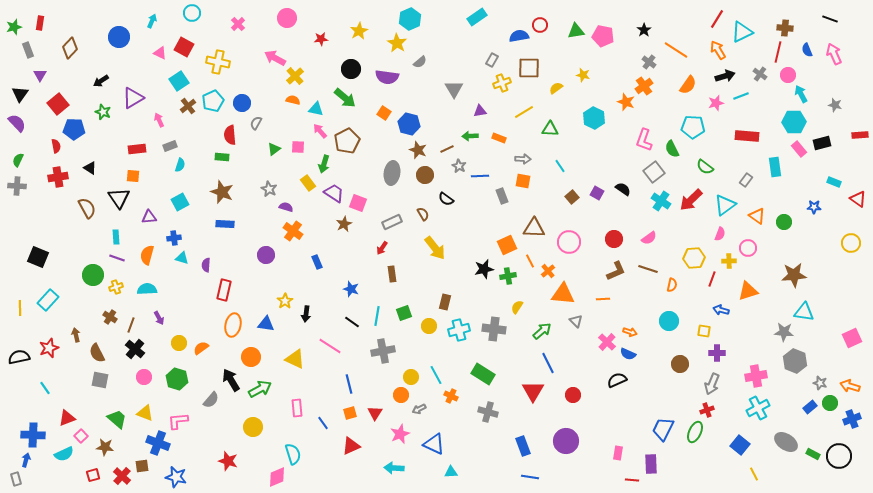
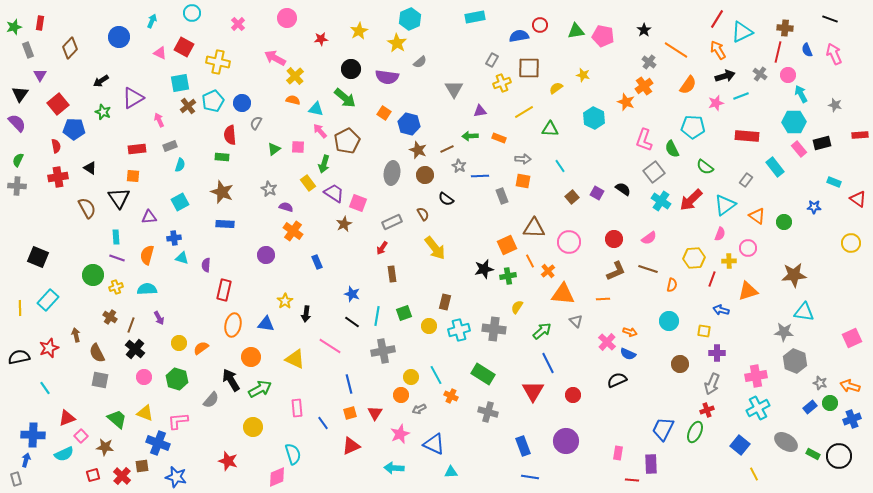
cyan rectangle at (477, 17): moved 2 px left; rotated 24 degrees clockwise
cyan square at (179, 81): moved 1 px right, 2 px down; rotated 24 degrees clockwise
cyan rectangle at (775, 167): rotated 30 degrees counterclockwise
blue star at (351, 289): moved 1 px right, 5 px down
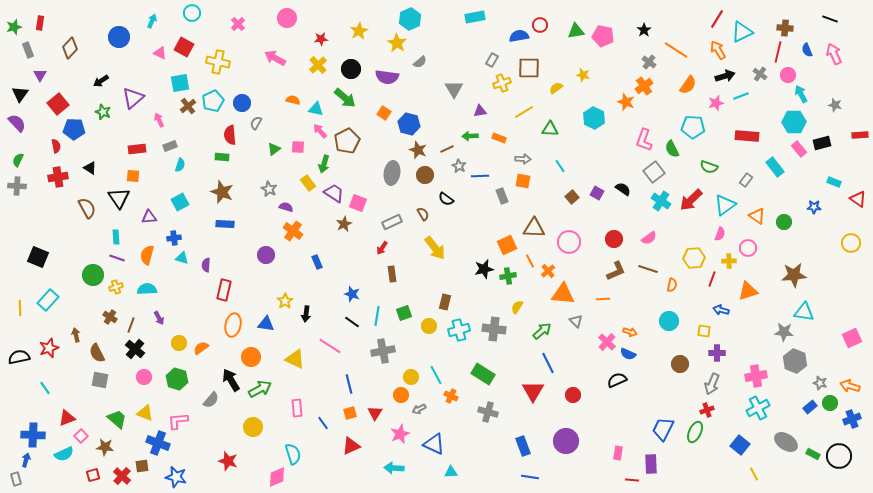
yellow cross at (295, 76): moved 23 px right, 11 px up
purple triangle at (133, 98): rotated 10 degrees counterclockwise
green semicircle at (705, 167): moved 4 px right; rotated 18 degrees counterclockwise
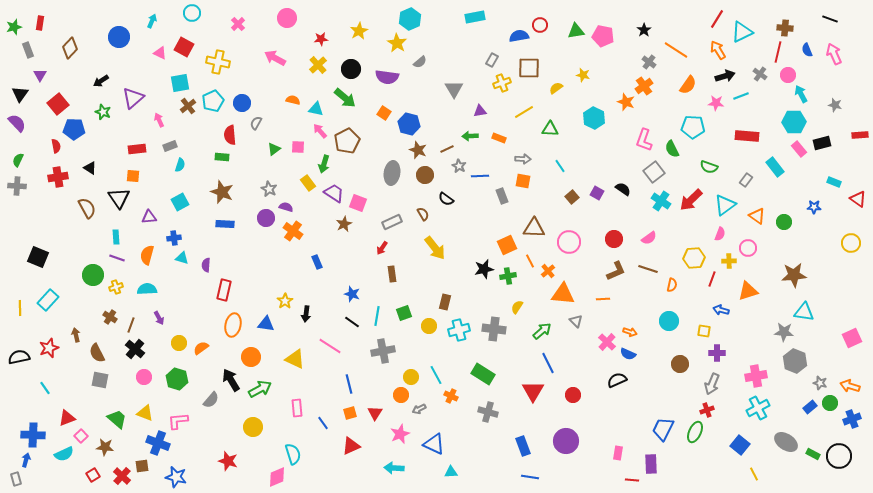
pink star at (716, 103): rotated 21 degrees clockwise
purple circle at (266, 255): moved 37 px up
red square at (93, 475): rotated 16 degrees counterclockwise
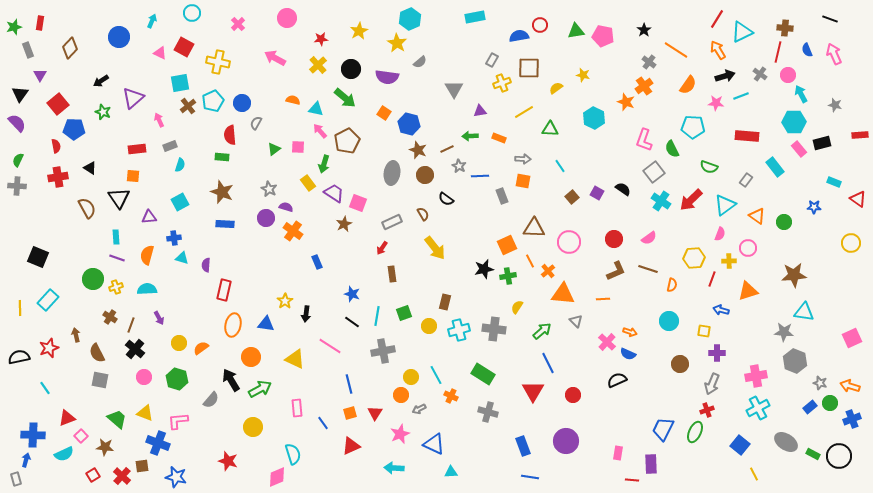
green circle at (93, 275): moved 4 px down
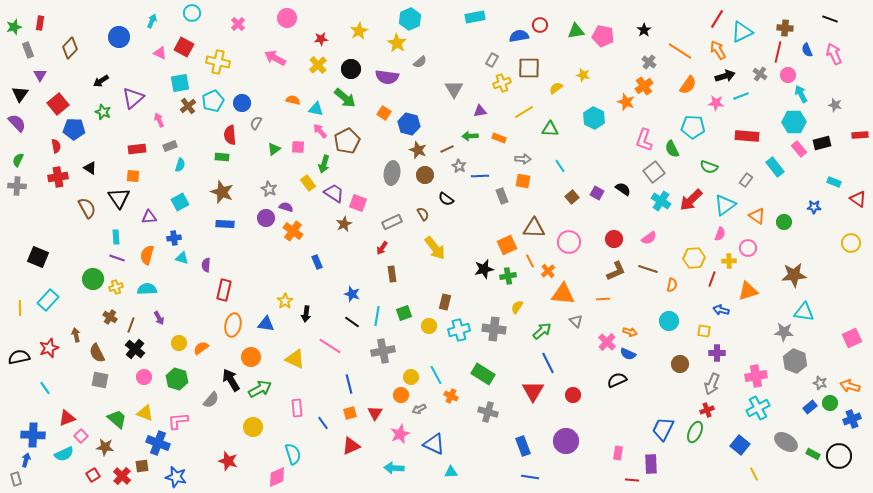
orange line at (676, 50): moved 4 px right, 1 px down
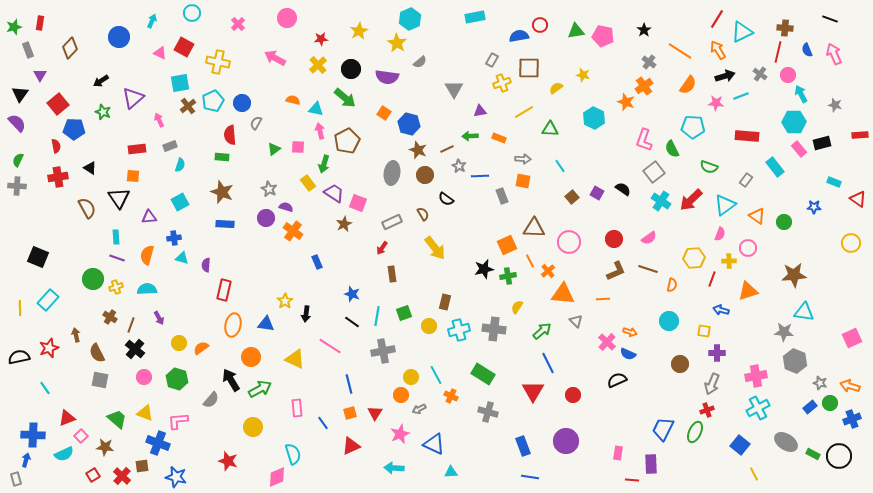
pink arrow at (320, 131): rotated 28 degrees clockwise
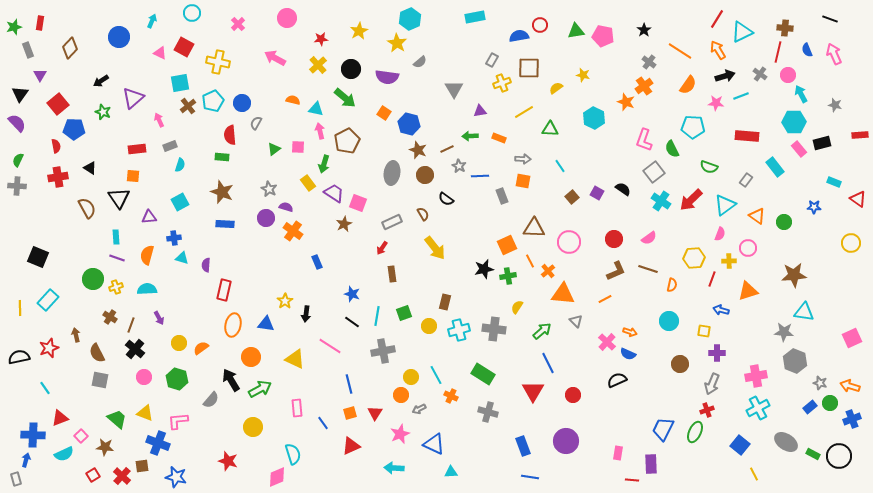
orange line at (603, 299): moved 2 px right; rotated 24 degrees counterclockwise
red triangle at (67, 418): moved 7 px left
